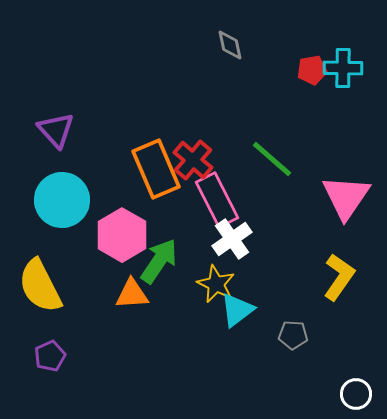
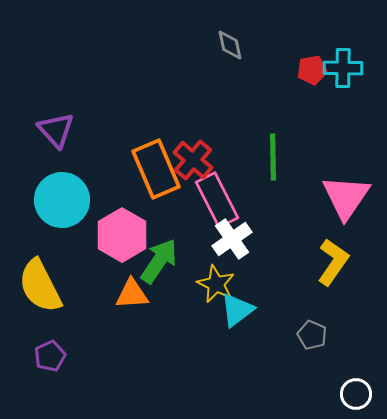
green line: moved 1 px right, 2 px up; rotated 48 degrees clockwise
yellow L-shape: moved 6 px left, 15 px up
gray pentagon: moved 19 px right; rotated 20 degrees clockwise
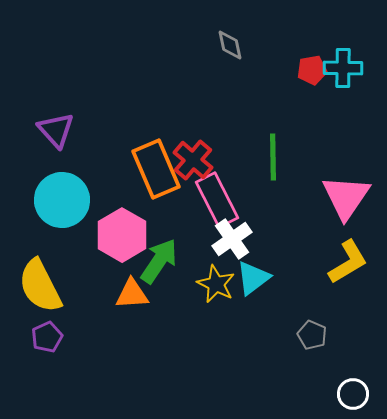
yellow L-shape: moved 15 px right; rotated 24 degrees clockwise
cyan triangle: moved 16 px right, 32 px up
purple pentagon: moved 3 px left, 19 px up
white circle: moved 3 px left
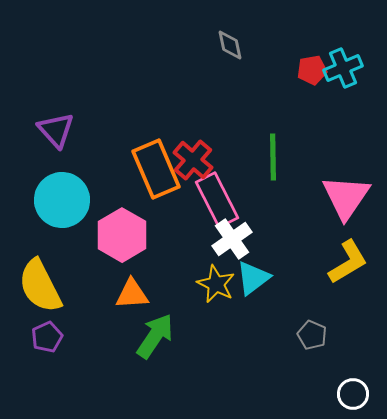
cyan cross: rotated 24 degrees counterclockwise
green arrow: moved 4 px left, 75 px down
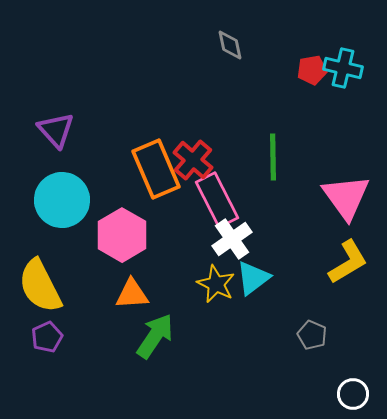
cyan cross: rotated 36 degrees clockwise
pink triangle: rotated 10 degrees counterclockwise
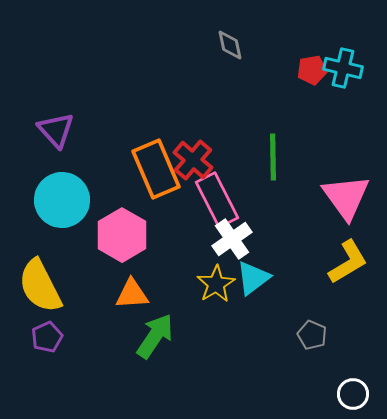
yellow star: rotated 15 degrees clockwise
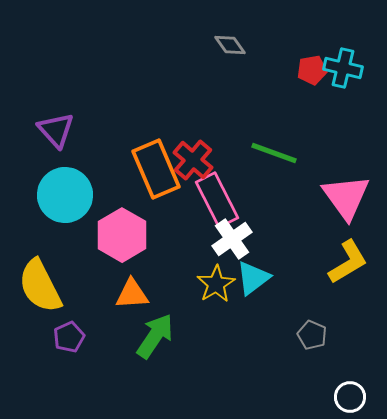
gray diamond: rotated 24 degrees counterclockwise
green line: moved 1 px right, 4 px up; rotated 69 degrees counterclockwise
cyan circle: moved 3 px right, 5 px up
purple pentagon: moved 22 px right
white circle: moved 3 px left, 3 px down
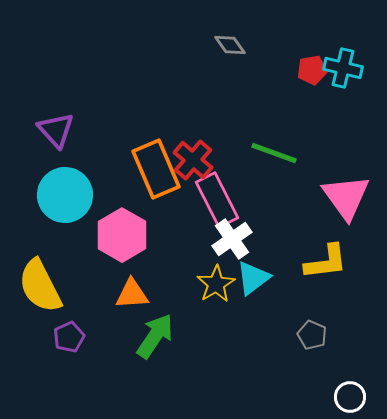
yellow L-shape: moved 22 px left; rotated 24 degrees clockwise
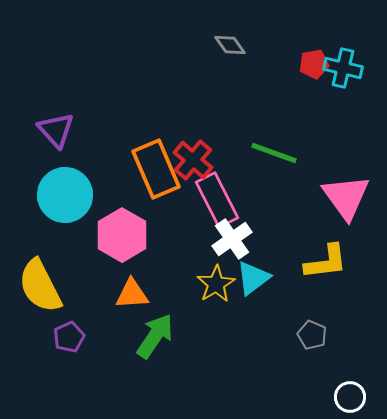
red pentagon: moved 2 px right, 6 px up
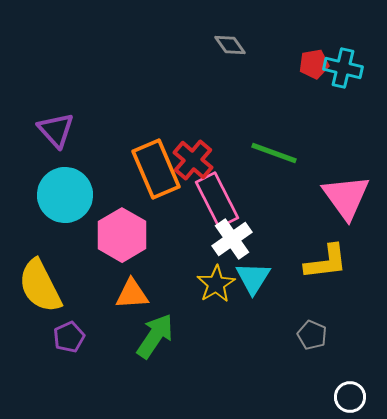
cyan triangle: rotated 21 degrees counterclockwise
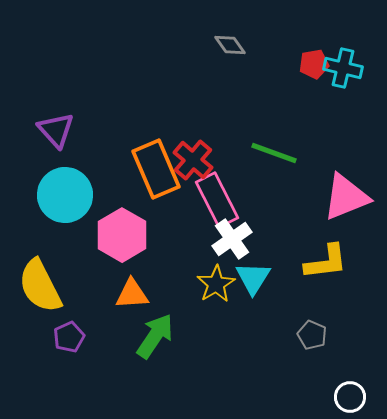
pink triangle: rotated 44 degrees clockwise
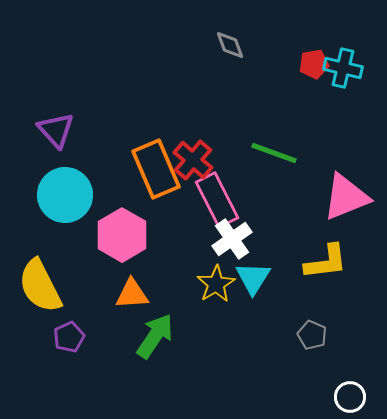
gray diamond: rotated 16 degrees clockwise
